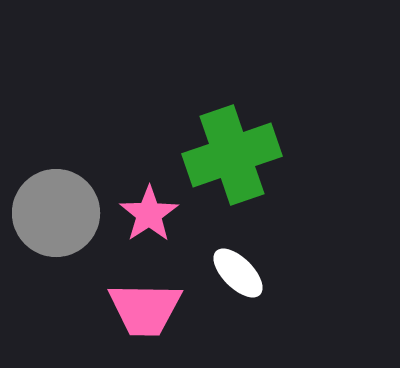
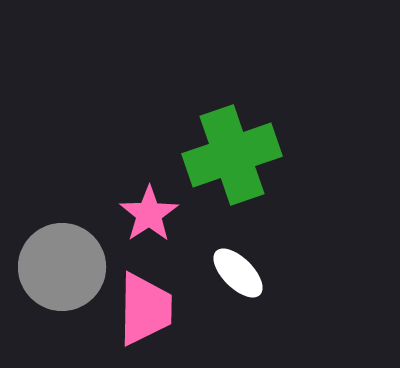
gray circle: moved 6 px right, 54 px down
pink trapezoid: rotated 90 degrees counterclockwise
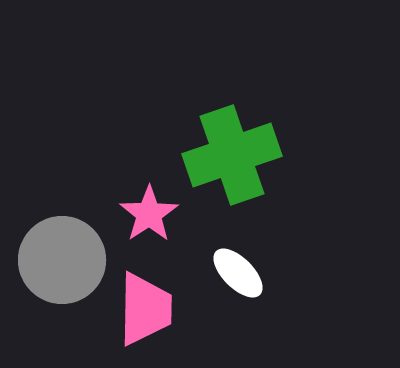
gray circle: moved 7 px up
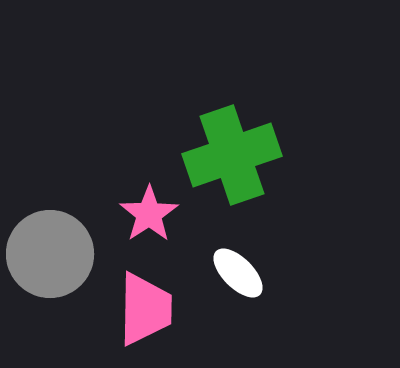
gray circle: moved 12 px left, 6 px up
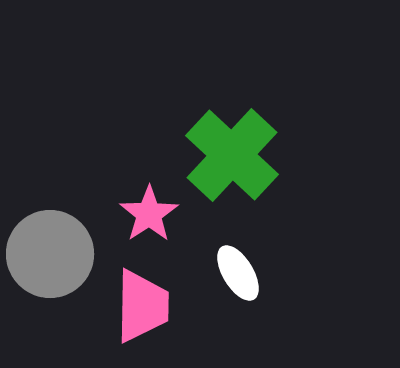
green cross: rotated 28 degrees counterclockwise
white ellipse: rotated 14 degrees clockwise
pink trapezoid: moved 3 px left, 3 px up
